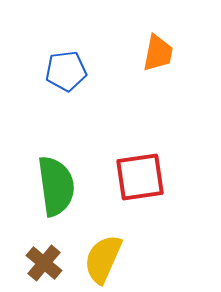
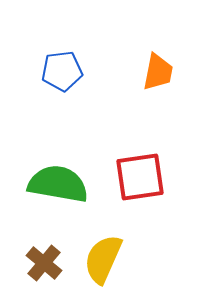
orange trapezoid: moved 19 px down
blue pentagon: moved 4 px left
green semicircle: moved 2 px right, 2 px up; rotated 72 degrees counterclockwise
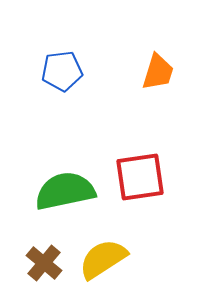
orange trapezoid: rotated 6 degrees clockwise
green semicircle: moved 7 px right, 7 px down; rotated 22 degrees counterclockwise
yellow semicircle: rotated 33 degrees clockwise
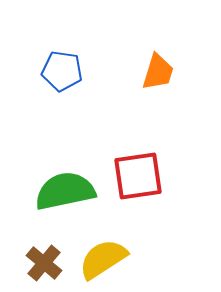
blue pentagon: rotated 15 degrees clockwise
red square: moved 2 px left, 1 px up
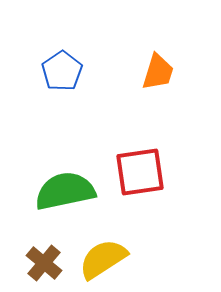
blue pentagon: rotated 30 degrees clockwise
red square: moved 2 px right, 4 px up
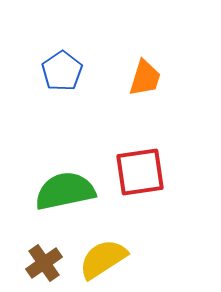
orange trapezoid: moved 13 px left, 6 px down
brown cross: rotated 15 degrees clockwise
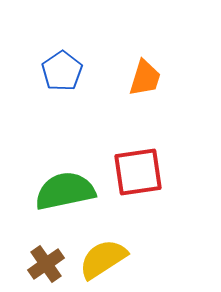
red square: moved 2 px left
brown cross: moved 2 px right, 1 px down
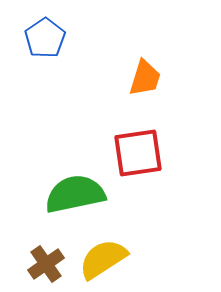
blue pentagon: moved 17 px left, 33 px up
red square: moved 19 px up
green semicircle: moved 10 px right, 3 px down
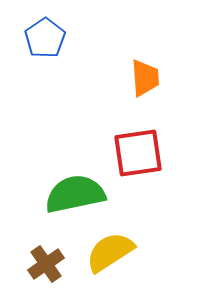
orange trapezoid: rotated 21 degrees counterclockwise
yellow semicircle: moved 7 px right, 7 px up
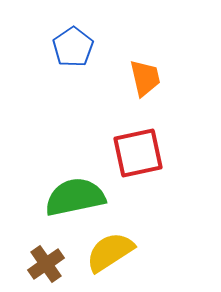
blue pentagon: moved 28 px right, 9 px down
orange trapezoid: rotated 9 degrees counterclockwise
red square: rotated 4 degrees counterclockwise
green semicircle: moved 3 px down
